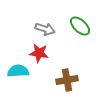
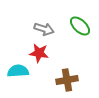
gray arrow: moved 1 px left
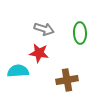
green ellipse: moved 7 px down; rotated 45 degrees clockwise
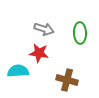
brown cross: rotated 25 degrees clockwise
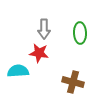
gray arrow: rotated 72 degrees clockwise
brown cross: moved 6 px right, 2 px down
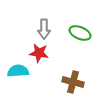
green ellipse: rotated 65 degrees counterclockwise
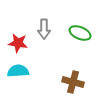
red star: moved 21 px left, 10 px up
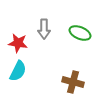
cyan semicircle: rotated 120 degrees clockwise
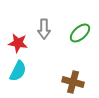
green ellipse: rotated 65 degrees counterclockwise
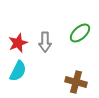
gray arrow: moved 1 px right, 13 px down
red star: rotated 30 degrees counterclockwise
brown cross: moved 3 px right
